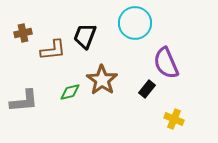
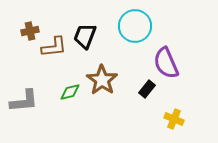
cyan circle: moved 3 px down
brown cross: moved 7 px right, 2 px up
brown L-shape: moved 1 px right, 3 px up
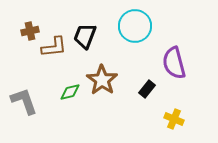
purple semicircle: moved 8 px right; rotated 8 degrees clockwise
gray L-shape: rotated 104 degrees counterclockwise
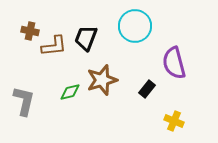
brown cross: rotated 24 degrees clockwise
black trapezoid: moved 1 px right, 2 px down
brown L-shape: moved 1 px up
brown star: rotated 20 degrees clockwise
gray L-shape: rotated 32 degrees clockwise
yellow cross: moved 2 px down
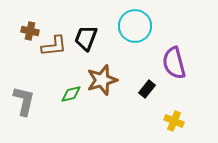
green diamond: moved 1 px right, 2 px down
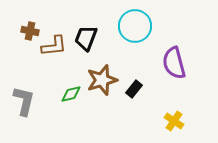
black rectangle: moved 13 px left
yellow cross: rotated 12 degrees clockwise
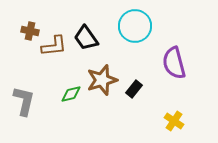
black trapezoid: rotated 56 degrees counterclockwise
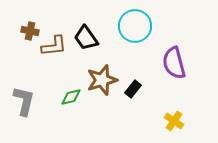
black rectangle: moved 1 px left
green diamond: moved 3 px down
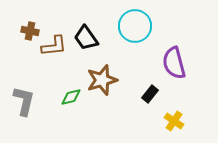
black rectangle: moved 17 px right, 5 px down
